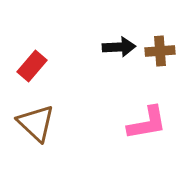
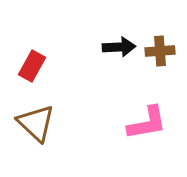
red rectangle: rotated 12 degrees counterclockwise
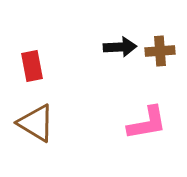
black arrow: moved 1 px right
red rectangle: rotated 40 degrees counterclockwise
brown triangle: rotated 12 degrees counterclockwise
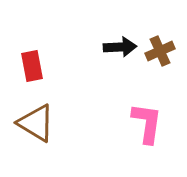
brown cross: rotated 20 degrees counterclockwise
pink L-shape: rotated 72 degrees counterclockwise
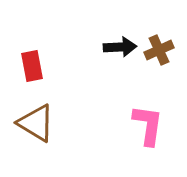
brown cross: moved 1 px left, 1 px up
pink L-shape: moved 1 px right, 2 px down
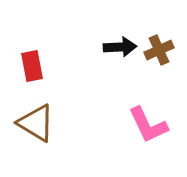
pink L-shape: rotated 147 degrees clockwise
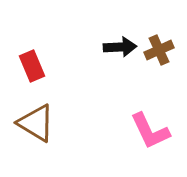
red rectangle: rotated 12 degrees counterclockwise
pink L-shape: moved 2 px right, 6 px down
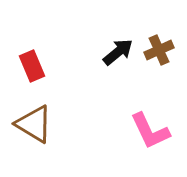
black arrow: moved 2 px left, 5 px down; rotated 36 degrees counterclockwise
brown triangle: moved 2 px left, 1 px down
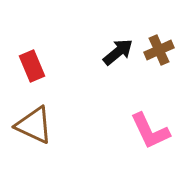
brown triangle: moved 1 px down; rotated 6 degrees counterclockwise
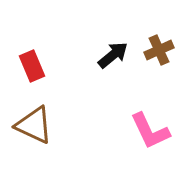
black arrow: moved 5 px left, 3 px down
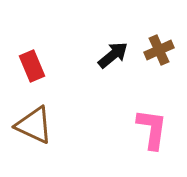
pink L-shape: moved 2 px right, 2 px up; rotated 147 degrees counterclockwise
